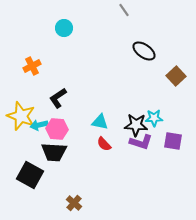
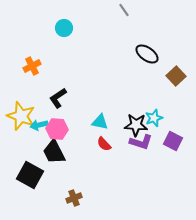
black ellipse: moved 3 px right, 3 px down
cyan star: rotated 18 degrees counterclockwise
purple square: rotated 18 degrees clockwise
black trapezoid: rotated 60 degrees clockwise
brown cross: moved 5 px up; rotated 28 degrees clockwise
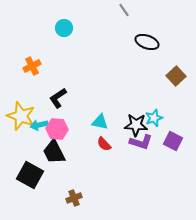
black ellipse: moved 12 px up; rotated 15 degrees counterclockwise
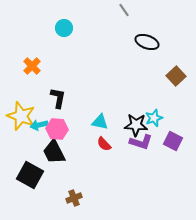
orange cross: rotated 18 degrees counterclockwise
black L-shape: rotated 135 degrees clockwise
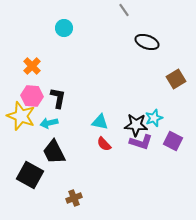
brown square: moved 3 px down; rotated 12 degrees clockwise
cyan arrow: moved 10 px right, 2 px up
pink hexagon: moved 25 px left, 33 px up
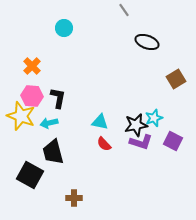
black star: rotated 15 degrees counterclockwise
black trapezoid: moved 1 px left; rotated 12 degrees clockwise
brown cross: rotated 21 degrees clockwise
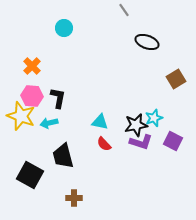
black trapezoid: moved 10 px right, 4 px down
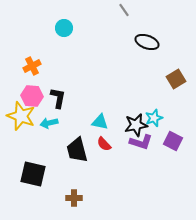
orange cross: rotated 18 degrees clockwise
black trapezoid: moved 14 px right, 6 px up
black square: moved 3 px right, 1 px up; rotated 16 degrees counterclockwise
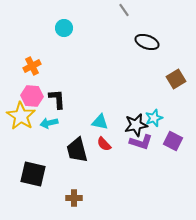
black L-shape: moved 1 px left, 1 px down; rotated 15 degrees counterclockwise
yellow star: rotated 12 degrees clockwise
